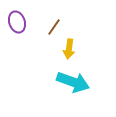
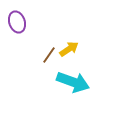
brown line: moved 5 px left, 28 px down
yellow arrow: rotated 132 degrees counterclockwise
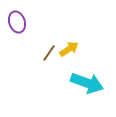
brown line: moved 2 px up
cyan arrow: moved 14 px right, 1 px down
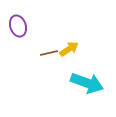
purple ellipse: moved 1 px right, 4 px down
brown line: rotated 42 degrees clockwise
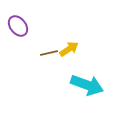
purple ellipse: rotated 20 degrees counterclockwise
cyan arrow: moved 2 px down
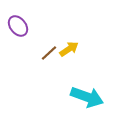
brown line: rotated 30 degrees counterclockwise
cyan arrow: moved 12 px down
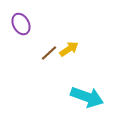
purple ellipse: moved 3 px right, 2 px up; rotated 10 degrees clockwise
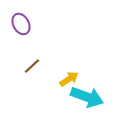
yellow arrow: moved 30 px down
brown line: moved 17 px left, 13 px down
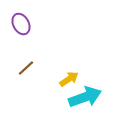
brown line: moved 6 px left, 2 px down
cyan arrow: moved 2 px left; rotated 40 degrees counterclockwise
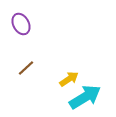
cyan arrow: rotated 12 degrees counterclockwise
